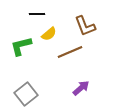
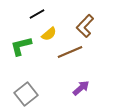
black line: rotated 28 degrees counterclockwise
brown L-shape: rotated 65 degrees clockwise
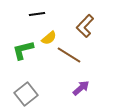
black line: rotated 21 degrees clockwise
yellow semicircle: moved 4 px down
green L-shape: moved 2 px right, 4 px down
brown line: moved 1 px left, 3 px down; rotated 55 degrees clockwise
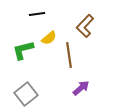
brown line: rotated 50 degrees clockwise
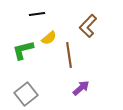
brown L-shape: moved 3 px right
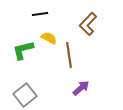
black line: moved 3 px right
brown L-shape: moved 2 px up
yellow semicircle: rotated 112 degrees counterclockwise
gray square: moved 1 px left, 1 px down
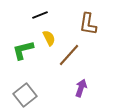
black line: moved 1 px down; rotated 14 degrees counterclockwise
brown L-shape: rotated 35 degrees counterclockwise
yellow semicircle: rotated 35 degrees clockwise
brown line: rotated 50 degrees clockwise
purple arrow: rotated 30 degrees counterclockwise
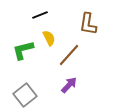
purple arrow: moved 12 px left, 3 px up; rotated 24 degrees clockwise
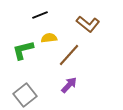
brown L-shape: rotated 60 degrees counterclockwise
yellow semicircle: rotated 70 degrees counterclockwise
